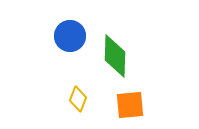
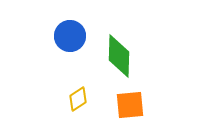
green diamond: moved 4 px right
yellow diamond: rotated 35 degrees clockwise
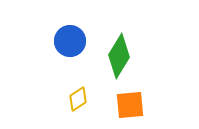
blue circle: moved 5 px down
green diamond: rotated 30 degrees clockwise
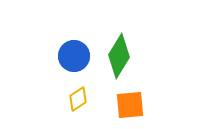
blue circle: moved 4 px right, 15 px down
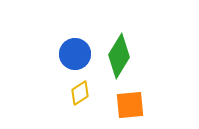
blue circle: moved 1 px right, 2 px up
yellow diamond: moved 2 px right, 6 px up
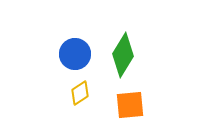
green diamond: moved 4 px right, 1 px up
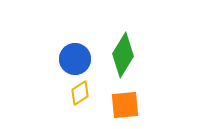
blue circle: moved 5 px down
orange square: moved 5 px left
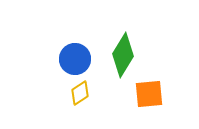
orange square: moved 24 px right, 11 px up
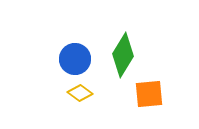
yellow diamond: rotated 70 degrees clockwise
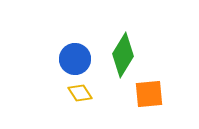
yellow diamond: rotated 20 degrees clockwise
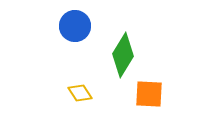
blue circle: moved 33 px up
orange square: rotated 8 degrees clockwise
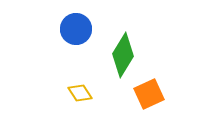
blue circle: moved 1 px right, 3 px down
orange square: rotated 28 degrees counterclockwise
